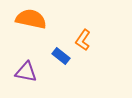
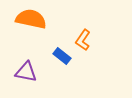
blue rectangle: moved 1 px right
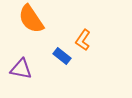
orange semicircle: rotated 136 degrees counterclockwise
purple triangle: moved 5 px left, 3 px up
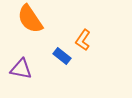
orange semicircle: moved 1 px left
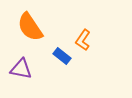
orange semicircle: moved 8 px down
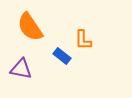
orange L-shape: rotated 35 degrees counterclockwise
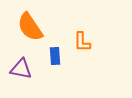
orange L-shape: moved 1 px left, 2 px down
blue rectangle: moved 7 px left; rotated 48 degrees clockwise
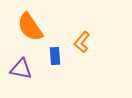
orange L-shape: rotated 40 degrees clockwise
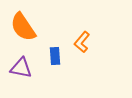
orange semicircle: moved 7 px left
purple triangle: moved 1 px up
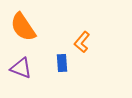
blue rectangle: moved 7 px right, 7 px down
purple triangle: rotated 10 degrees clockwise
